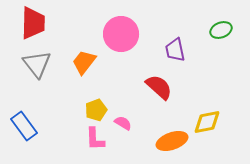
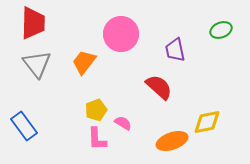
pink L-shape: moved 2 px right
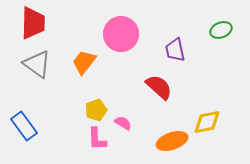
gray triangle: rotated 16 degrees counterclockwise
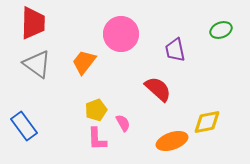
red semicircle: moved 1 px left, 2 px down
pink semicircle: rotated 30 degrees clockwise
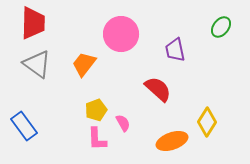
green ellipse: moved 3 px up; rotated 30 degrees counterclockwise
orange trapezoid: moved 2 px down
yellow diamond: rotated 48 degrees counterclockwise
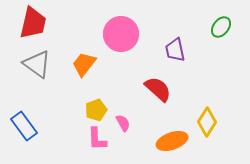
red trapezoid: rotated 12 degrees clockwise
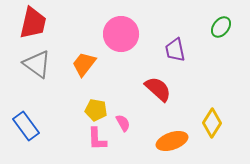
yellow pentagon: rotated 30 degrees clockwise
yellow diamond: moved 5 px right, 1 px down
blue rectangle: moved 2 px right
